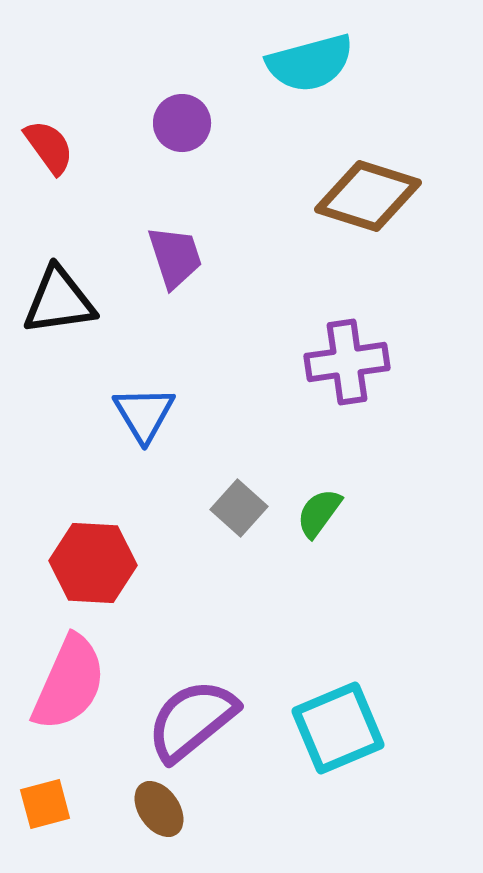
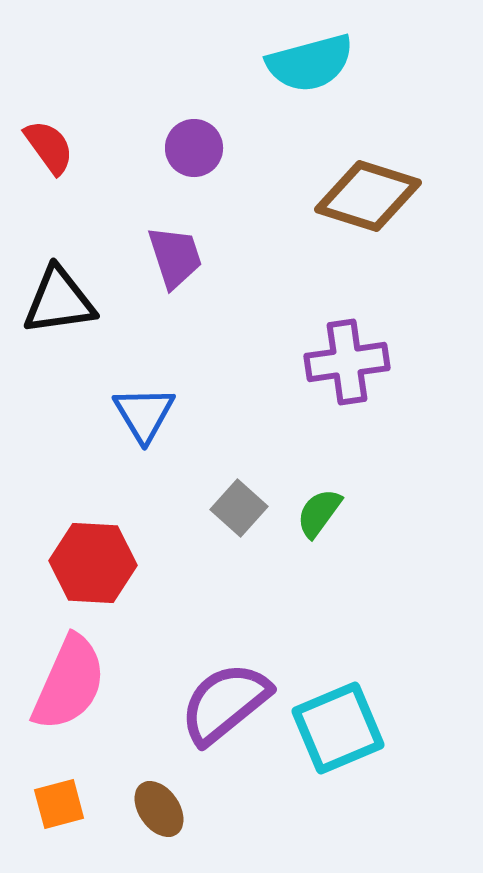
purple circle: moved 12 px right, 25 px down
purple semicircle: moved 33 px right, 17 px up
orange square: moved 14 px right
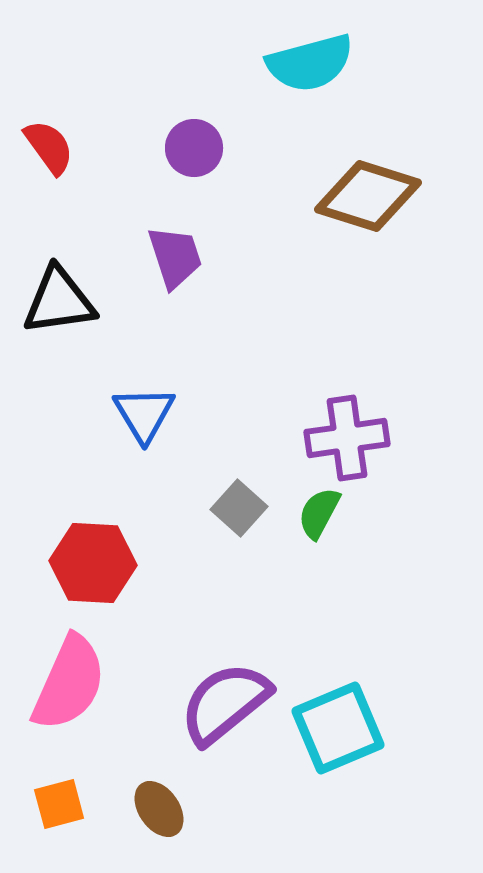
purple cross: moved 76 px down
green semicircle: rotated 8 degrees counterclockwise
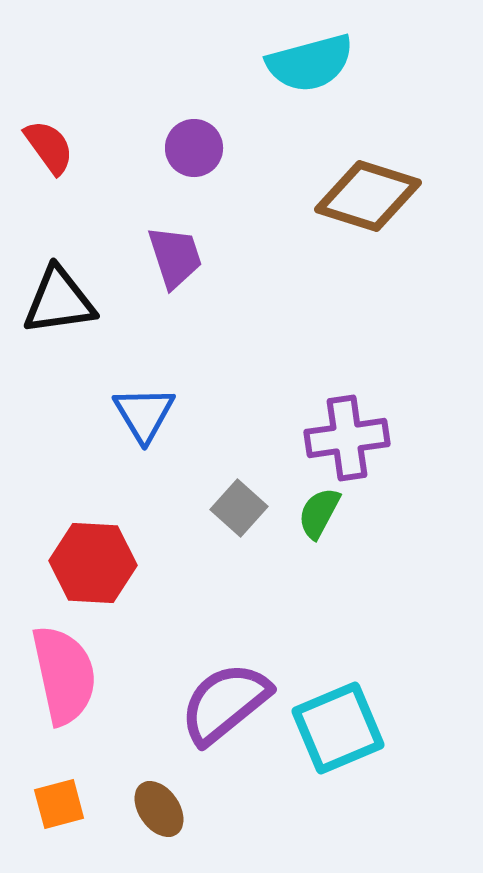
pink semicircle: moved 5 px left, 8 px up; rotated 36 degrees counterclockwise
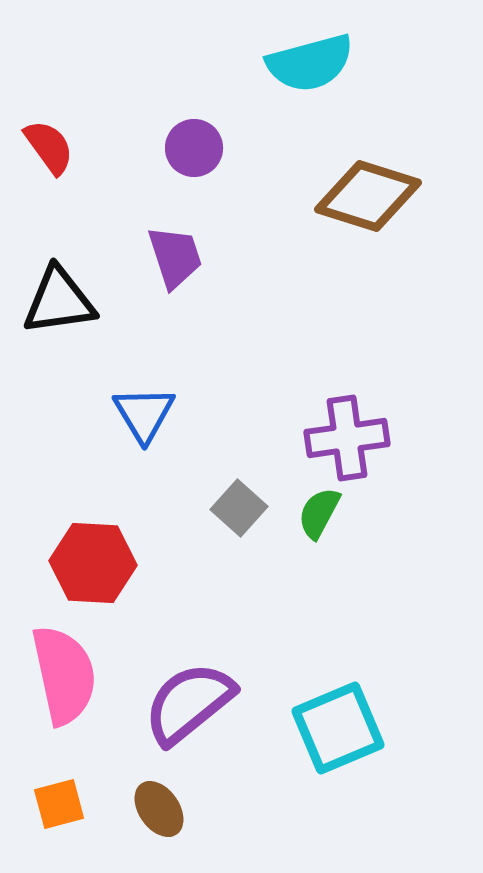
purple semicircle: moved 36 px left
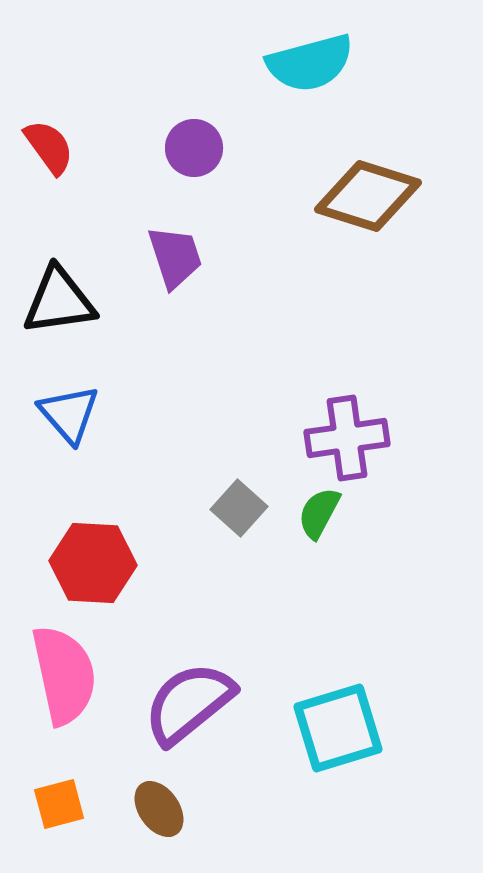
blue triangle: moved 75 px left; rotated 10 degrees counterclockwise
cyan square: rotated 6 degrees clockwise
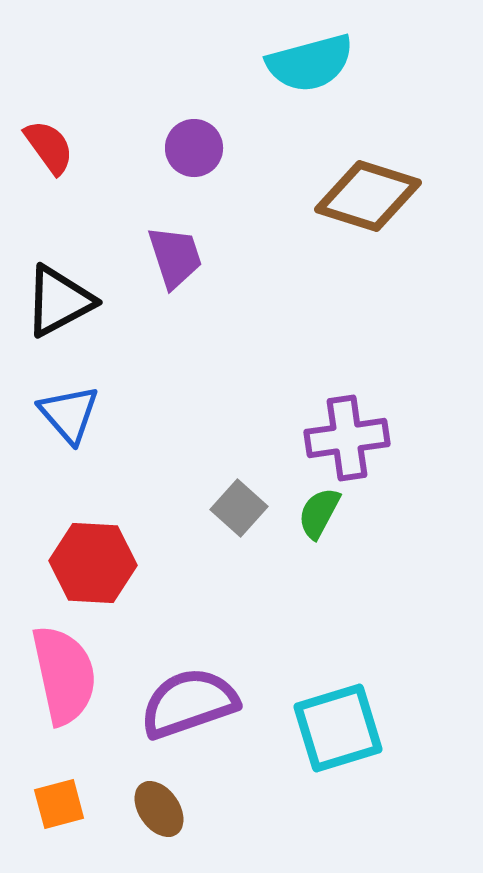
black triangle: rotated 20 degrees counterclockwise
purple semicircle: rotated 20 degrees clockwise
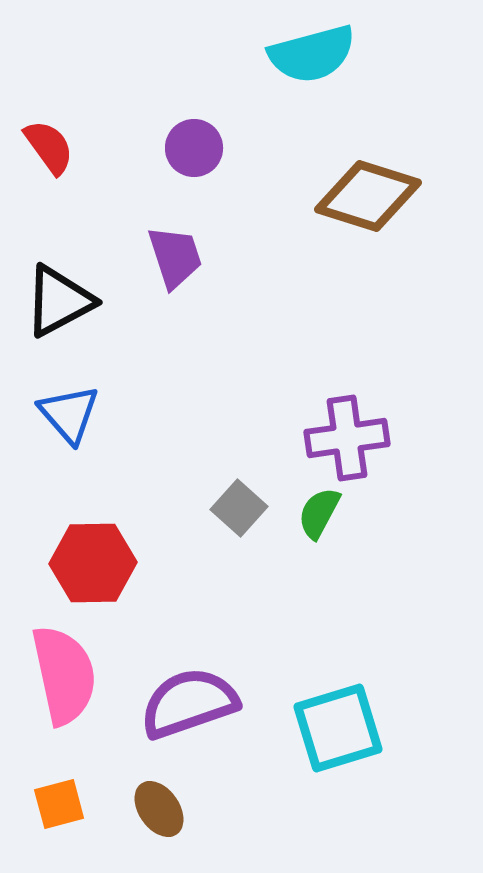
cyan semicircle: moved 2 px right, 9 px up
red hexagon: rotated 4 degrees counterclockwise
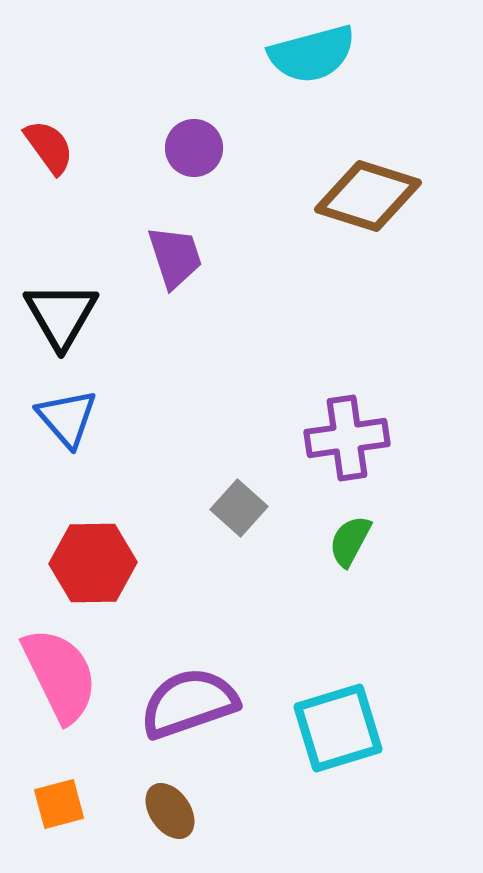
black triangle: moved 2 px right, 14 px down; rotated 32 degrees counterclockwise
blue triangle: moved 2 px left, 4 px down
green semicircle: moved 31 px right, 28 px down
pink semicircle: moved 4 px left; rotated 14 degrees counterclockwise
brown ellipse: moved 11 px right, 2 px down
